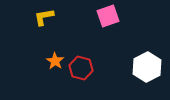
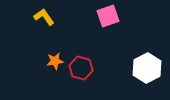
yellow L-shape: rotated 65 degrees clockwise
orange star: rotated 30 degrees clockwise
white hexagon: moved 1 px down
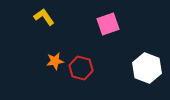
pink square: moved 8 px down
white hexagon: rotated 12 degrees counterclockwise
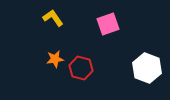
yellow L-shape: moved 9 px right, 1 px down
orange star: moved 2 px up
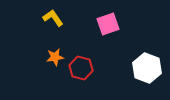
orange star: moved 2 px up
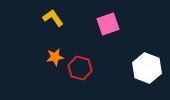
red hexagon: moved 1 px left
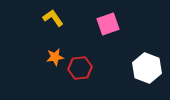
red hexagon: rotated 20 degrees counterclockwise
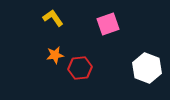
orange star: moved 2 px up
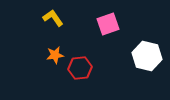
white hexagon: moved 12 px up; rotated 8 degrees counterclockwise
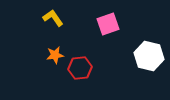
white hexagon: moved 2 px right
